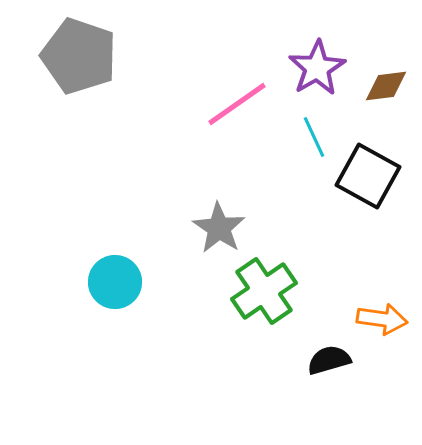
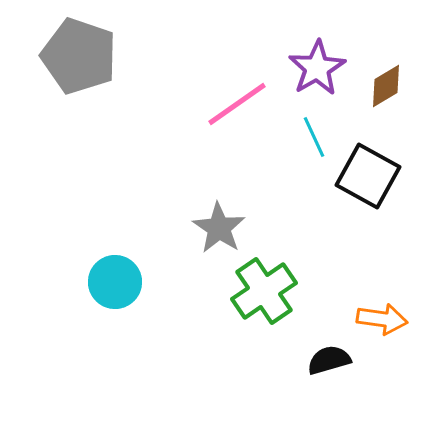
brown diamond: rotated 24 degrees counterclockwise
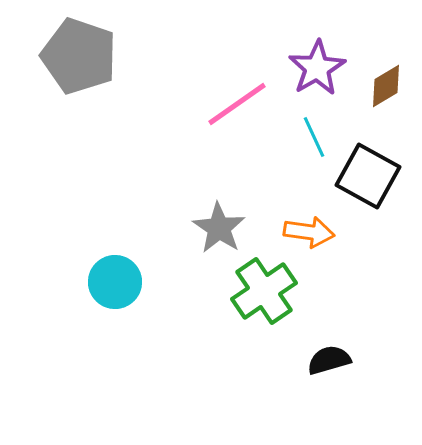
orange arrow: moved 73 px left, 87 px up
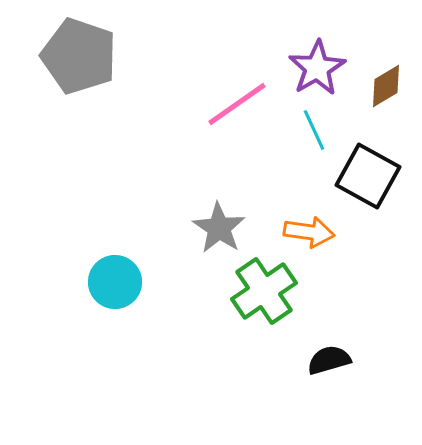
cyan line: moved 7 px up
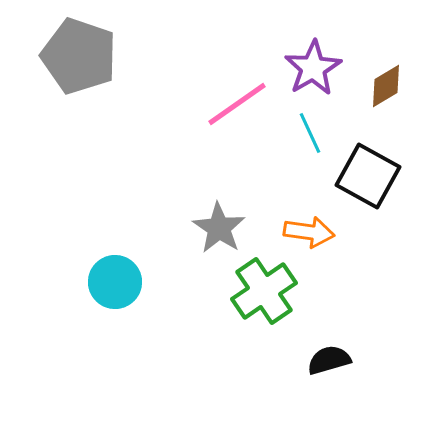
purple star: moved 4 px left
cyan line: moved 4 px left, 3 px down
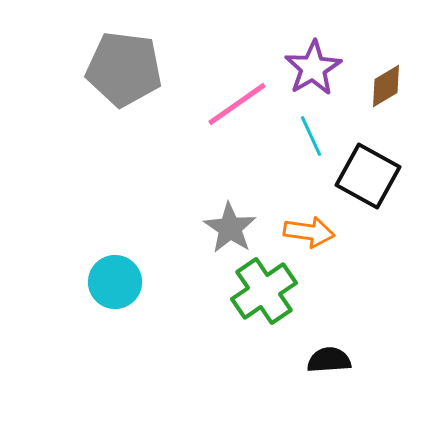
gray pentagon: moved 45 px right, 13 px down; rotated 12 degrees counterclockwise
cyan line: moved 1 px right, 3 px down
gray star: moved 11 px right
black semicircle: rotated 12 degrees clockwise
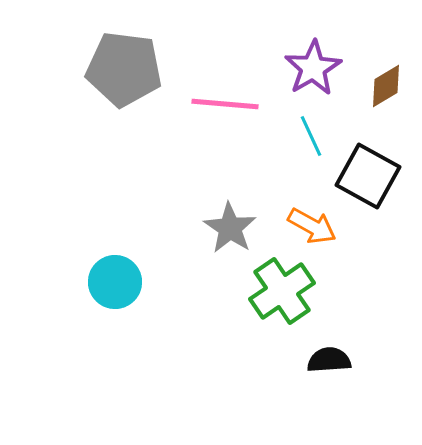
pink line: moved 12 px left; rotated 40 degrees clockwise
orange arrow: moved 3 px right, 6 px up; rotated 21 degrees clockwise
green cross: moved 18 px right
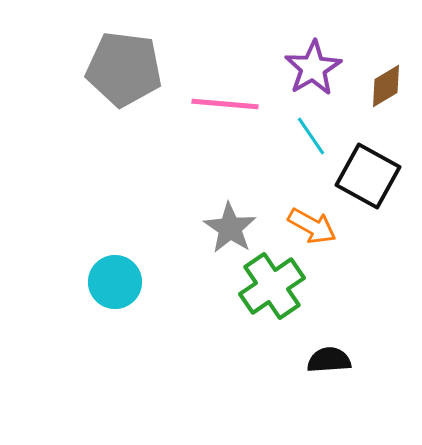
cyan line: rotated 9 degrees counterclockwise
green cross: moved 10 px left, 5 px up
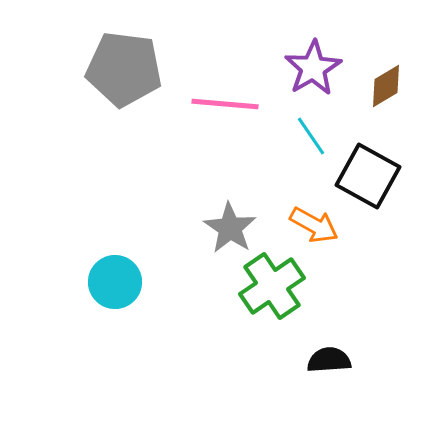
orange arrow: moved 2 px right, 1 px up
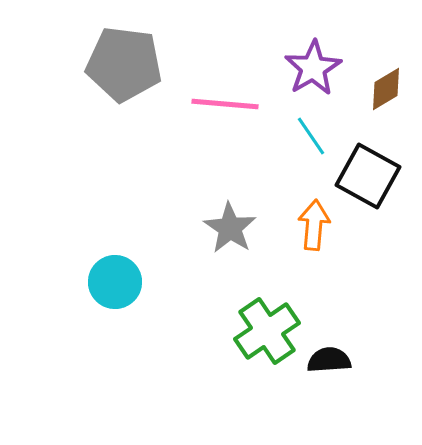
gray pentagon: moved 5 px up
brown diamond: moved 3 px down
orange arrow: rotated 114 degrees counterclockwise
green cross: moved 5 px left, 45 px down
